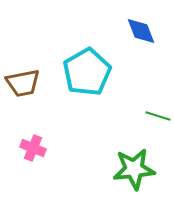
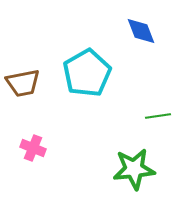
cyan pentagon: moved 1 px down
green line: rotated 25 degrees counterclockwise
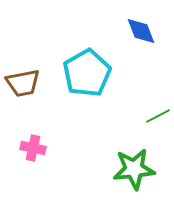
green line: rotated 20 degrees counterclockwise
pink cross: rotated 10 degrees counterclockwise
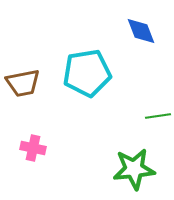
cyan pentagon: rotated 21 degrees clockwise
green line: rotated 20 degrees clockwise
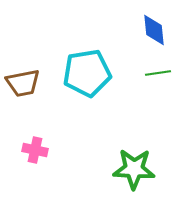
blue diamond: moved 13 px right, 1 px up; rotated 16 degrees clockwise
green line: moved 43 px up
pink cross: moved 2 px right, 2 px down
green star: rotated 9 degrees clockwise
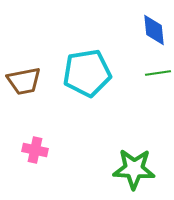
brown trapezoid: moved 1 px right, 2 px up
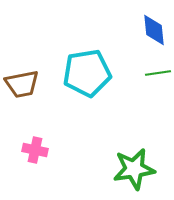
brown trapezoid: moved 2 px left, 3 px down
green star: rotated 12 degrees counterclockwise
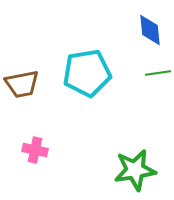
blue diamond: moved 4 px left
green star: moved 1 px right, 1 px down
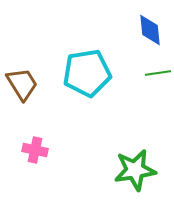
brown trapezoid: rotated 111 degrees counterclockwise
